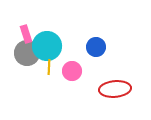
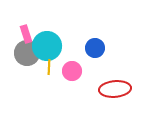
blue circle: moved 1 px left, 1 px down
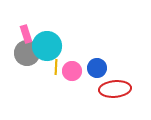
blue circle: moved 2 px right, 20 px down
yellow line: moved 7 px right
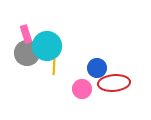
yellow line: moved 2 px left
pink circle: moved 10 px right, 18 px down
red ellipse: moved 1 px left, 6 px up
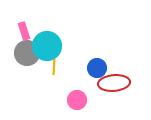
pink rectangle: moved 2 px left, 3 px up
pink circle: moved 5 px left, 11 px down
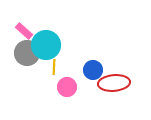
pink rectangle: rotated 30 degrees counterclockwise
cyan circle: moved 1 px left, 1 px up
blue circle: moved 4 px left, 2 px down
pink circle: moved 10 px left, 13 px up
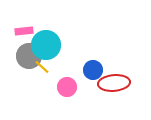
pink rectangle: rotated 48 degrees counterclockwise
gray circle: moved 2 px right, 3 px down
yellow line: moved 12 px left; rotated 49 degrees counterclockwise
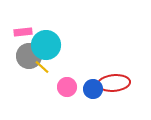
pink rectangle: moved 1 px left, 1 px down
blue circle: moved 19 px down
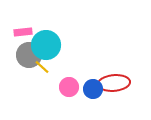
gray circle: moved 1 px up
pink circle: moved 2 px right
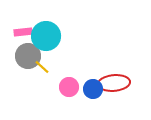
cyan circle: moved 9 px up
gray circle: moved 1 px left, 1 px down
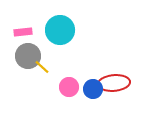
cyan circle: moved 14 px right, 6 px up
